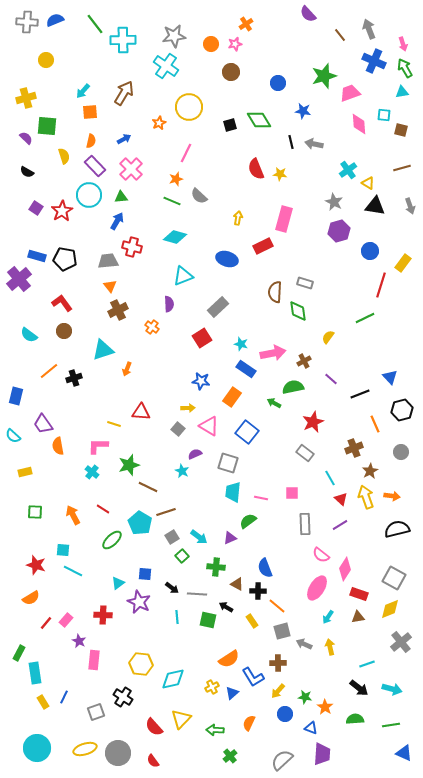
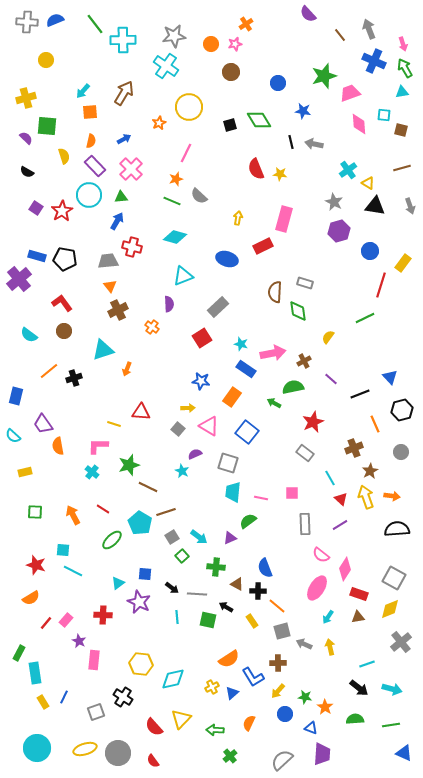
black semicircle at (397, 529): rotated 10 degrees clockwise
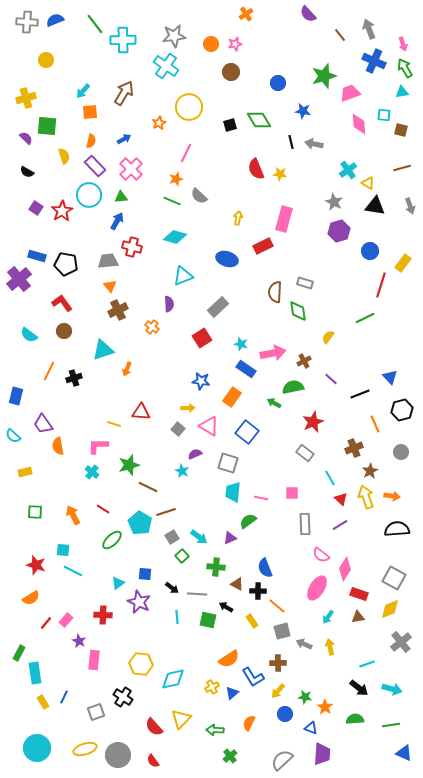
orange cross at (246, 24): moved 10 px up
black pentagon at (65, 259): moved 1 px right, 5 px down
orange line at (49, 371): rotated 24 degrees counterclockwise
gray circle at (118, 753): moved 2 px down
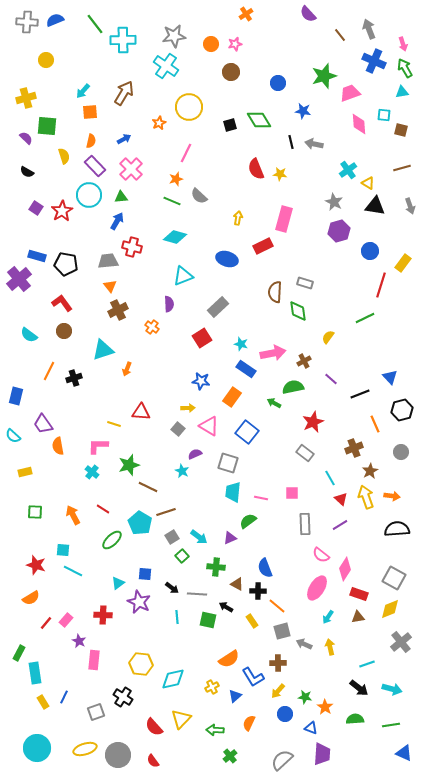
blue triangle at (232, 693): moved 3 px right, 3 px down
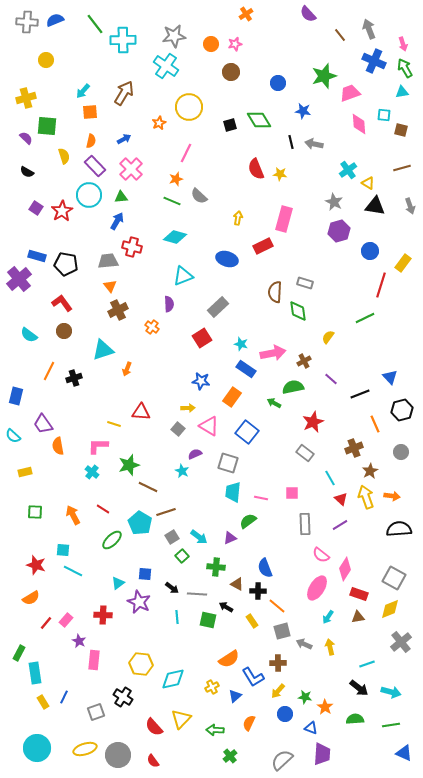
black semicircle at (397, 529): moved 2 px right
cyan arrow at (392, 689): moved 1 px left, 3 px down
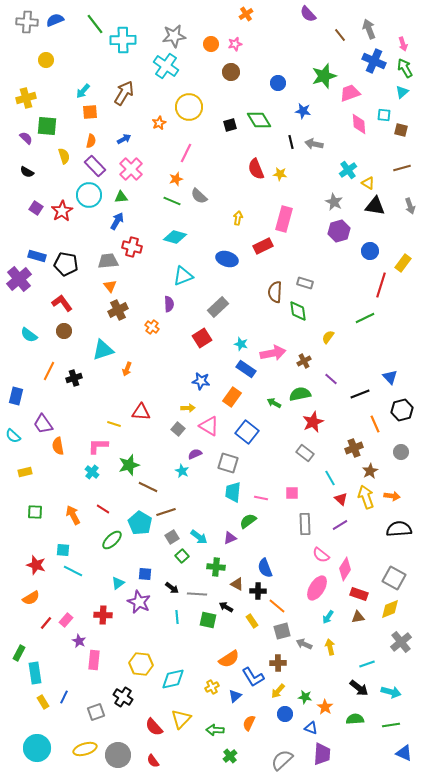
cyan triangle at (402, 92): rotated 32 degrees counterclockwise
green semicircle at (293, 387): moved 7 px right, 7 px down
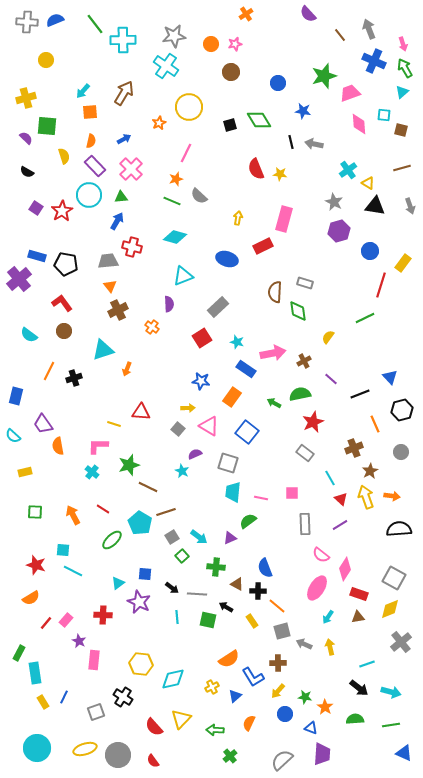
cyan star at (241, 344): moved 4 px left, 2 px up
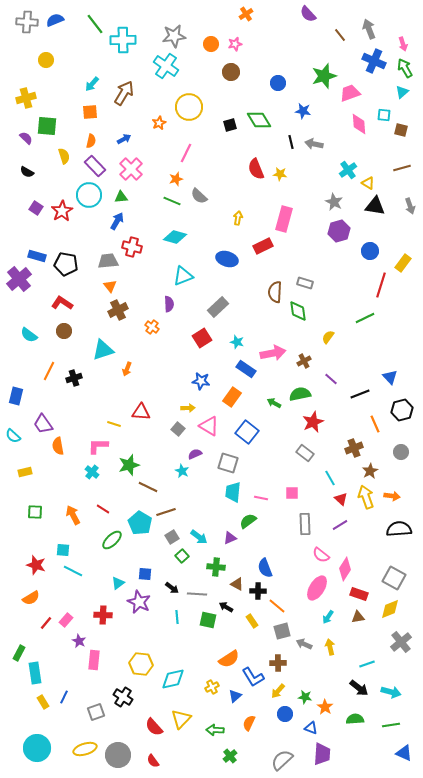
cyan arrow at (83, 91): moved 9 px right, 7 px up
red L-shape at (62, 303): rotated 20 degrees counterclockwise
